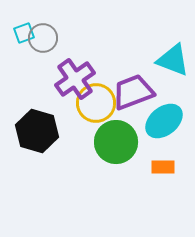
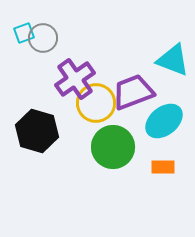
green circle: moved 3 px left, 5 px down
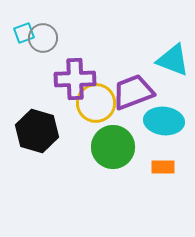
purple cross: rotated 33 degrees clockwise
cyan ellipse: rotated 45 degrees clockwise
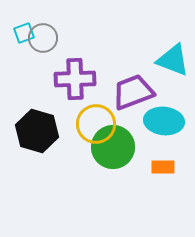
yellow circle: moved 21 px down
